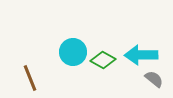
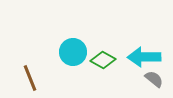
cyan arrow: moved 3 px right, 2 px down
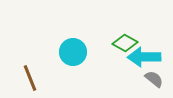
green diamond: moved 22 px right, 17 px up
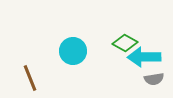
cyan circle: moved 1 px up
gray semicircle: rotated 132 degrees clockwise
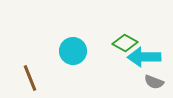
gray semicircle: moved 3 px down; rotated 30 degrees clockwise
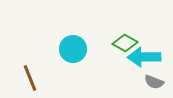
cyan circle: moved 2 px up
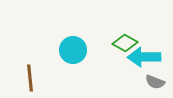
cyan circle: moved 1 px down
brown line: rotated 16 degrees clockwise
gray semicircle: moved 1 px right
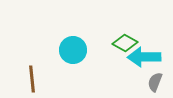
brown line: moved 2 px right, 1 px down
gray semicircle: rotated 90 degrees clockwise
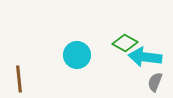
cyan circle: moved 4 px right, 5 px down
cyan arrow: moved 1 px right; rotated 8 degrees clockwise
brown line: moved 13 px left
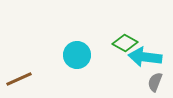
brown line: rotated 72 degrees clockwise
